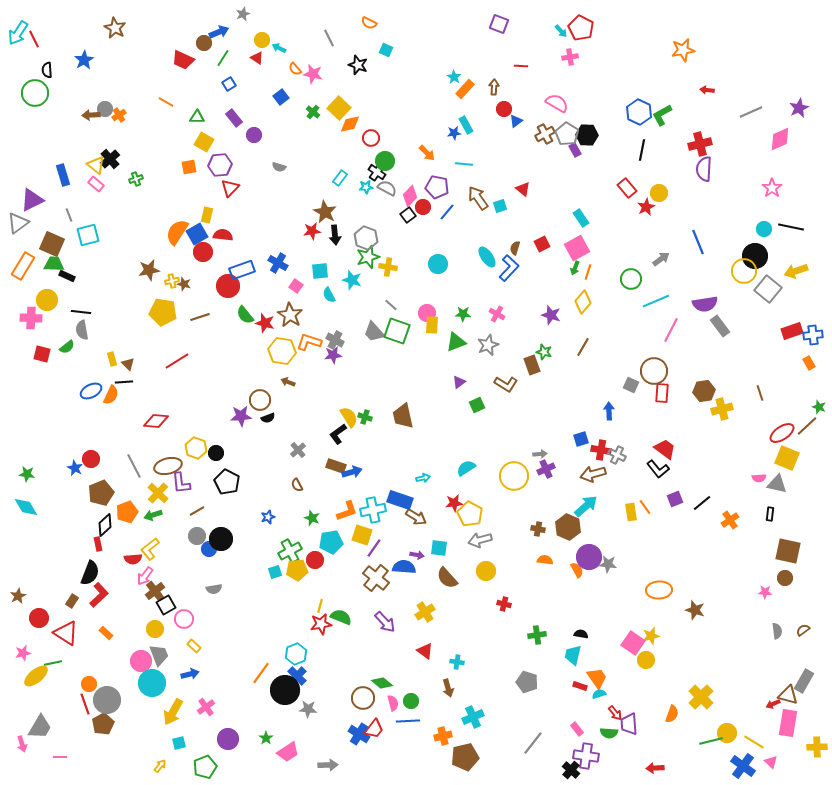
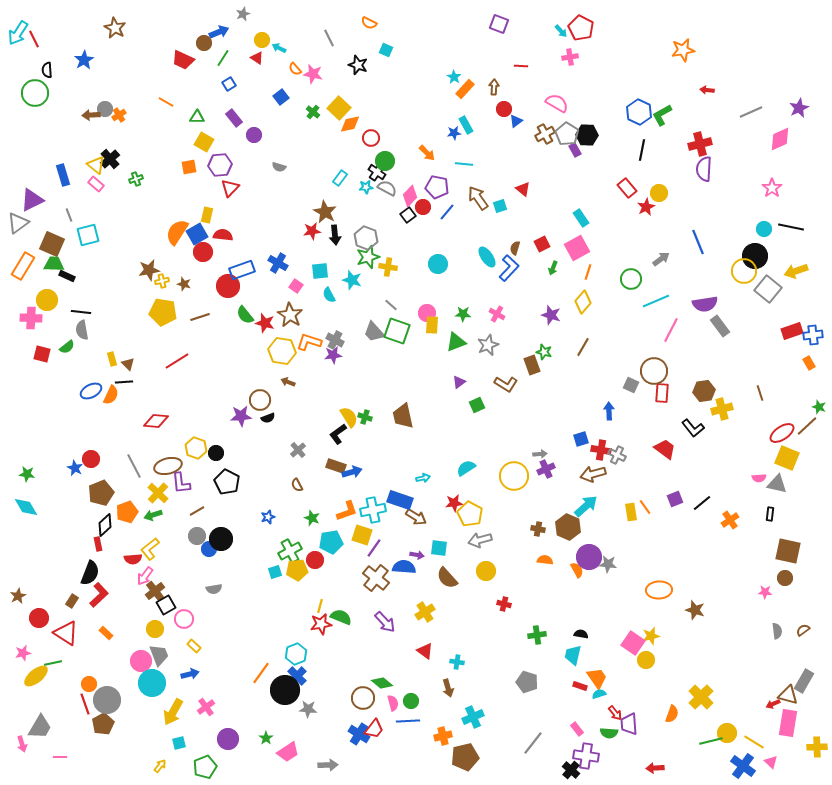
green arrow at (575, 268): moved 22 px left
yellow cross at (172, 281): moved 10 px left
black L-shape at (658, 469): moved 35 px right, 41 px up
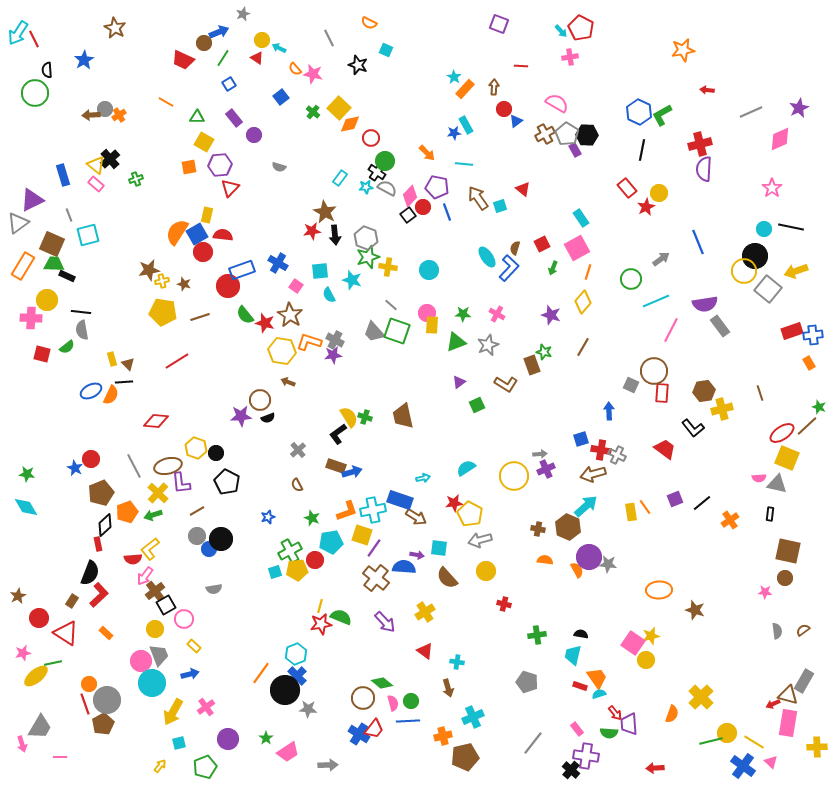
blue line at (447, 212): rotated 60 degrees counterclockwise
cyan circle at (438, 264): moved 9 px left, 6 px down
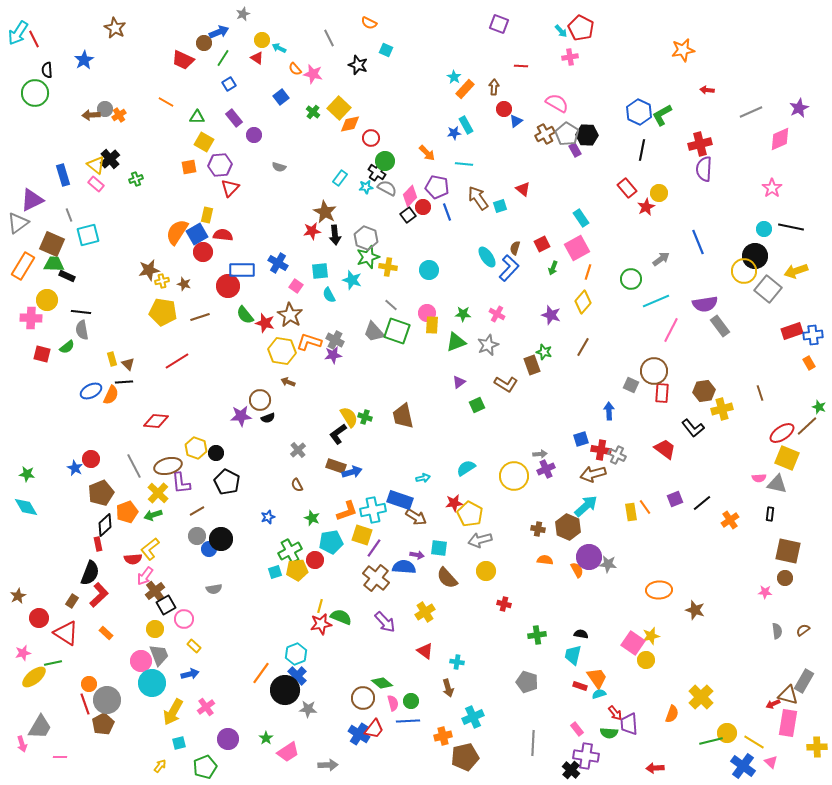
blue rectangle at (242, 270): rotated 20 degrees clockwise
yellow ellipse at (36, 676): moved 2 px left, 1 px down
gray line at (533, 743): rotated 35 degrees counterclockwise
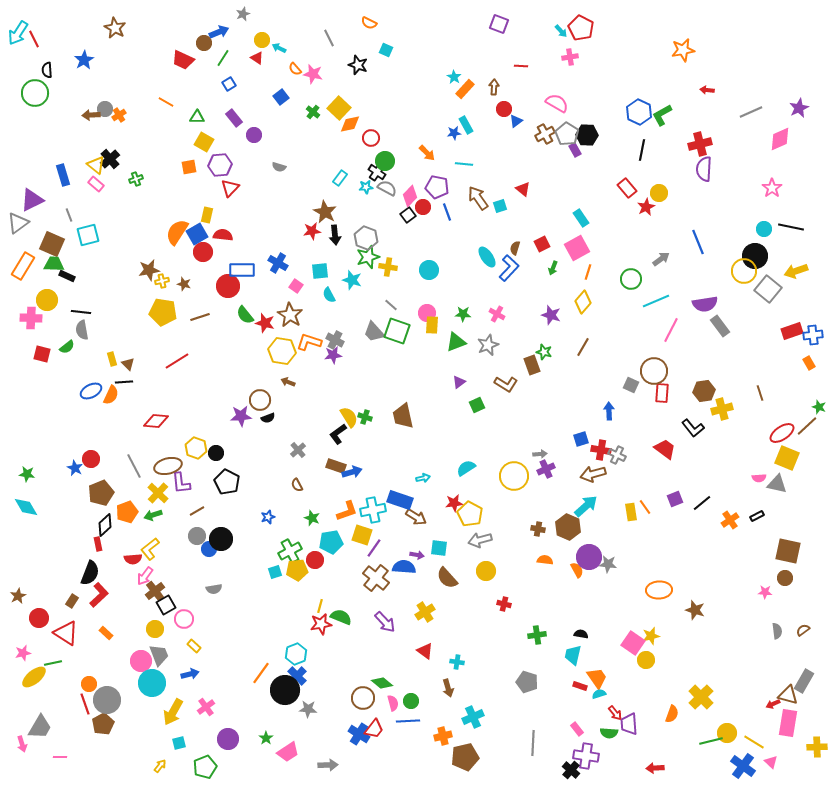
black rectangle at (770, 514): moved 13 px left, 2 px down; rotated 56 degrees clockwise
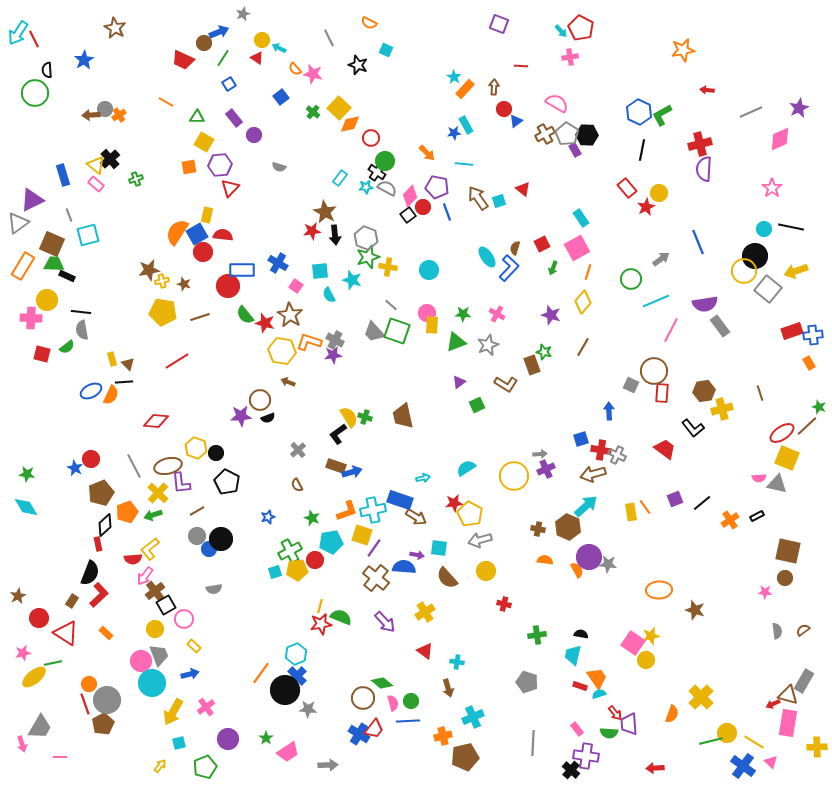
cyan square at (500, 206): moved 1 px left, 5 px up
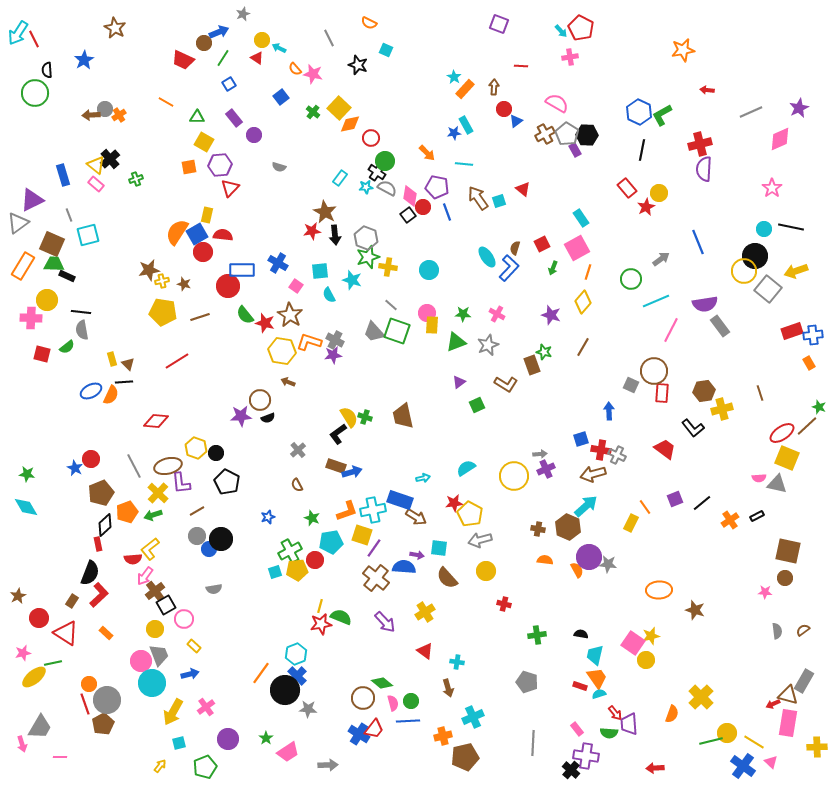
pink diamond at (410, 196): rotated 35 degrees counterclockwise
yellow rectangle at (631, 512): moved 11 px down; rotated 36 degrees clockwise
cyan trapezoid at (573, 655): moved 22 px right
